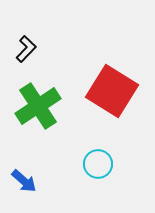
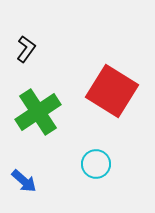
black L-shape: rotated 8 degrees counterclockwise
green cross: moved 6 px down
cyan circle: moved 2 px left
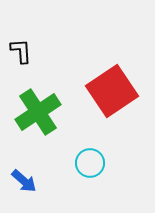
black L-shape: moved 5 px left, 2 px down; rotated 40 degrees counterclockwise
red square: rotated 24 degrees clockwise
cyan circle: moved 6 px left, 1 px up
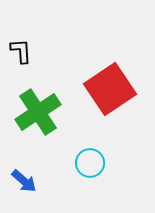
red square: moved 2 px left, 2 px up
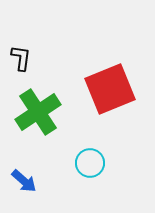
black L-shape: moved 7 px down; rotated 12 degrees clockwise
red square: rotated 12 degrees clockwise
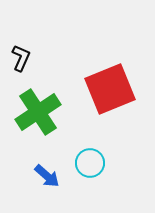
black L-shape: rotated 16 degrees clockwise
blue arrow: moved 23 px right, 5 px up
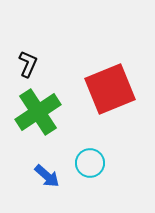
black L-shape: moved 7 px right, 6 px down
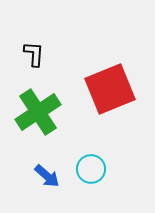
black L-shape: moved 6 px right, 10 px up; rotated 20 degrees counterclockwise
cyan circle: moved 1 px right, 6 px down
